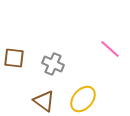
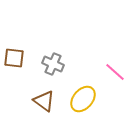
pink line: moved 5 px right, 23 px down
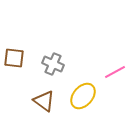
pink line: rotated 70 degrees counterclockwise
yellow ellipse: moved 3 px up
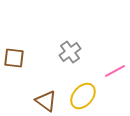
gray cross: moved 17 px right, 12 px up; rotated 30 degrees clockwise
pink line: moved 1 px up
brown triangle: moved 2 px right
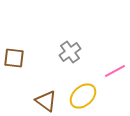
yellow ellipse: rotated 8 degrees clockwise
